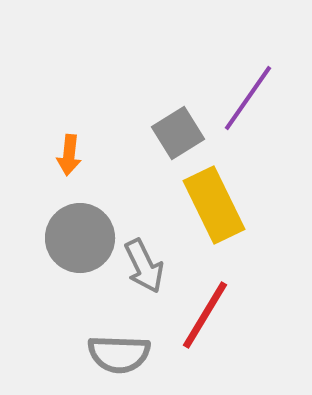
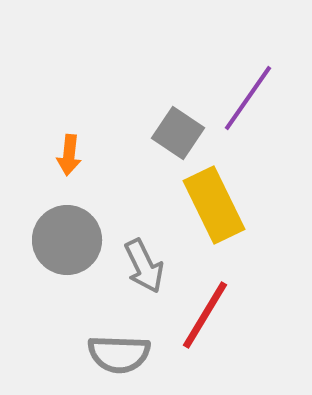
gray square: rotated 24 degrees counterclockwise
gray circle: moved 13 px left, 2 px down
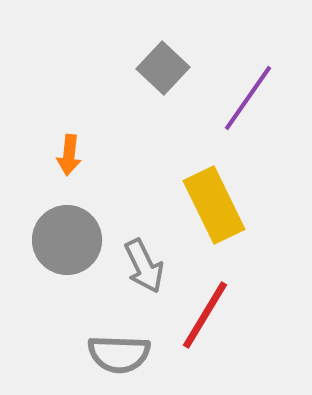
gray square: moved 15 px left, 65 px up; rotated 9 degrees clockwise
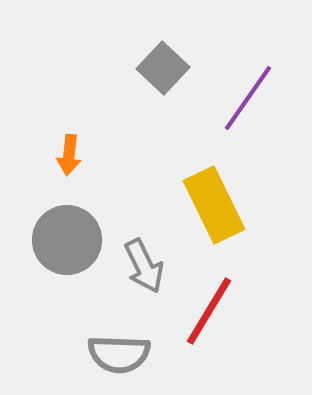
red line: moved 4 px right, 4 px up
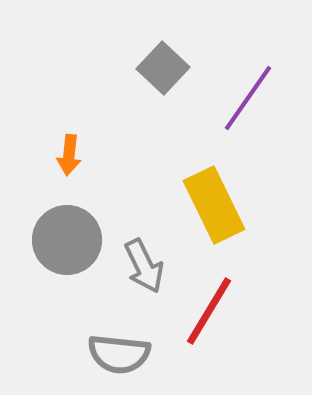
gray semicircle: rotated 4 degrees clockwise
